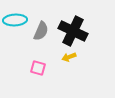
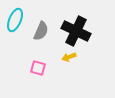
cyan ellipse: rotated 65 degrees counterclockwise
black cross: moved 3 px right
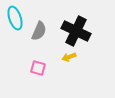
cyan ellipse: moved 2 px up; rotated 40 degrees counterclockwise
gray semicircle: moved 2 px left
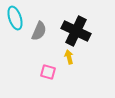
yellow arrow: rotated 96 degrees clockwise
pink square: moved 10 px right, 4 px down
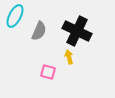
cyan ellipse: moved 2 px up; rotated 45 degrees clockwise
black cross: moved 1 px right
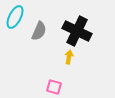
cyan ellipse: moved 1 px down
yellow arrow: rotated 24 degrees clockwise
pink square: moved 6 px right, 15 px down
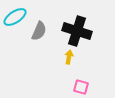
cyan ellipse: rotated 30 degrees clockwise
black cross: rotated 8 degrees counterclockwise
pink square: moved 27 px right
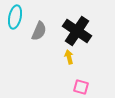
cyan ellipse: rotated 45 degrees counterclockwise
black cross: rotated 16 degrees clockwise
yellow arrow: rotated 24 degrees counterclockwise
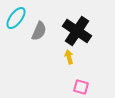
cyan ellipse: moved 1 px right, 1 px down; rotated 25 degrees clockwise
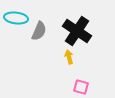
cyan ellipse: rotated 60 degrees clockwise
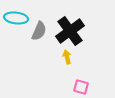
black cross: moved 7 px left; rotated 20 degrees clockwise
yellow arrow: moved 2 px left
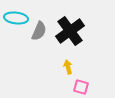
yellow arrow: moved 1 px right, 10 px down
